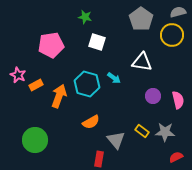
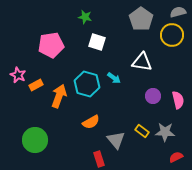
red rectangle: rotated 28 degrees counterclockwise
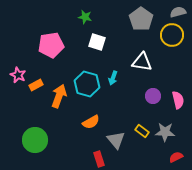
cyan arrow: moved 1 px left; rotated 72 degrees clockwise
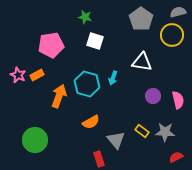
white square: moved 2 px left, 1 px up
orange rectangle: moved 1 px right, 10 px up
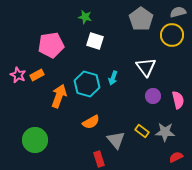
white triangle: moved 4 px right, 5 px down; rotated 45 degrees clockwise
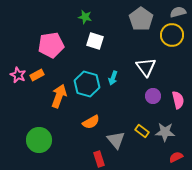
green circle: moved 4 px right
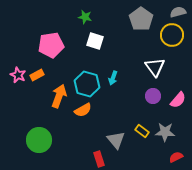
white triangle: moved 9 px right
pink semicircle: rotated 54 degrees clockwise
orange semicircle: moved 8 px left, 12 px up
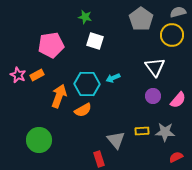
cyan arrow: rotated 48 degrees clockwise
cyan hexagon: rotated 15 degrees counterclockwise
yellow rectangle: rotated 40 degrees counterclockwise
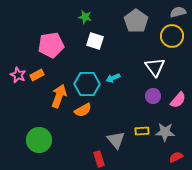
gray pentagon: moved 5 px left, 2 px down
yellow circle: moved 1 px down
